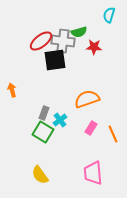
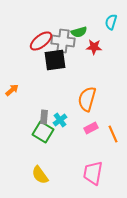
cyan semicircle: moved 2 px right, 7 px down
orange arrow: rotated 64 degrees clockwise
orange semicircle: rotated 55 degrees counterclockwise
gray rectangle: moved 4 px down; rotated 16 degrees counterclockwise
pink rectangle: rotated 32 degrees clockwise
pink trapezoid: rotated 15 degrees clockwise
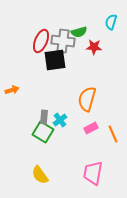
red ellipse: rotated 30 degrees counterclockwise
orange arrow: rotated 24 degrees clockwise
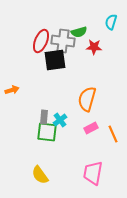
green square: moved 4 px right; rotated 25 degrees counterclockwise
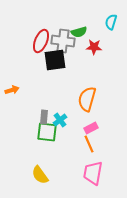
orange line: moved 24 px left, 10 px down
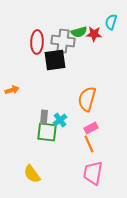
red ellipse: moved 4 px left, 1 px down; rotated 20 degrees counterclockwise
red star: moved 13 px up
yellow semicircle: moved 8 px left, 1 px up
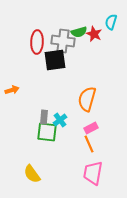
red star: rotated 21 degrees clockwise
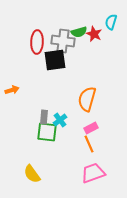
pink trapezoid: rotated 60 degrees clockwise
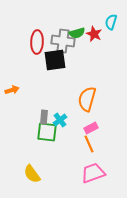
green semicircle: moved 2 px left, 1 px down
